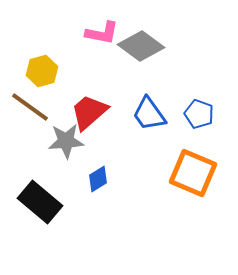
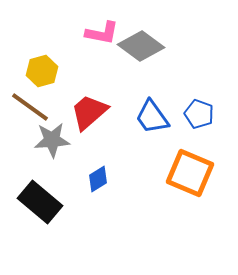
blue trapezoid: moved 3 px right, 3 px down
gray star: moved 14 px left, 1 px up
orange square: moved 3 px left
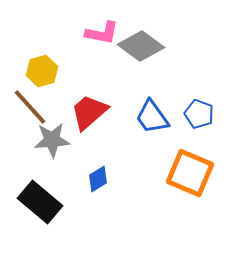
brown line: rotated 12 degrees clockwise
